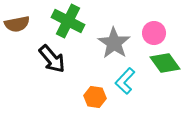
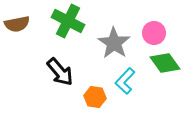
black arrow: moved 8 px right, 13 px down
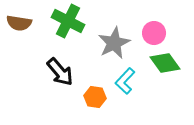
brown semicircle: moved 2 px right, 1 px up; rotated 20 degrees clockwise
gray star: rotated 12 degrees clockwise
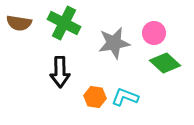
green cross: moved 4 px left, 2 px down
gray star: rotated 16 degrees clockwise
green diamond: rotated 12 degrees counterclockwise
black arrow: rotated 40 degrees clockwise
cyan L-shape: moved 16 px down; rotated 68 degrees clockwise
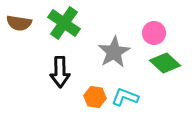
green cross: rotated 8 degrees clockwise
gray star: moved 9 px down; rotated 20 degrees counterclockwise
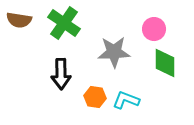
brown semicircle: moved 3 px up
pink circle: moved 4 px up
gray star: rotated 28 degrees clockwise
green diamond: rotated 48 degrees clockwise
black arrow: moved 1 px right, 2 px down
cyan L-shape: moved 1 px right, 3 px down
